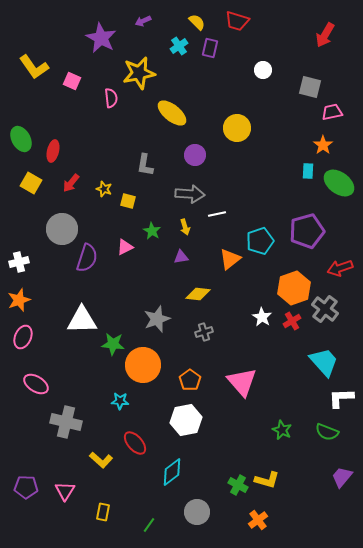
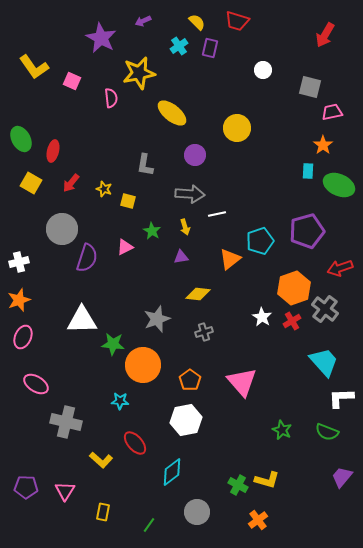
green ellipse at (339, 183): moved 2 px down; rotated 12 degrees counterclockwise
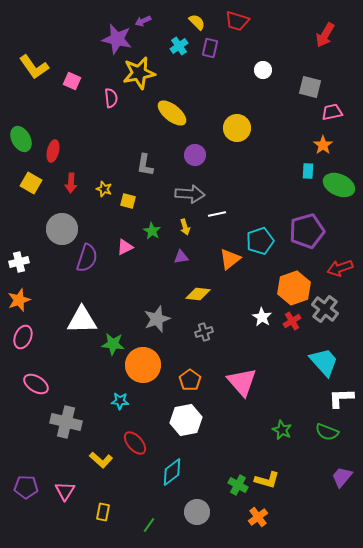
purple star at (101, 38): moved 16 px right, 1 px down; rotated 16 degrees counterclockwise
red arrow at (71, 183): rotated 36 degrees counterclockwise
orange cross at (258, 520): moved 3 px up
